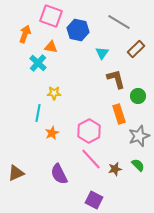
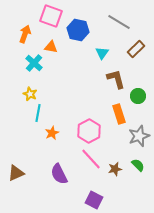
cyan cross: moved 4 px left
yellow star: moved 24 px left, 1 px down; rotated 24 degrees clockwise
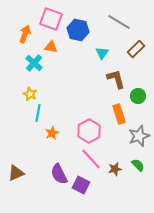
pink square: moved 3 px down
purple square: moved 13 px left, 15 px up
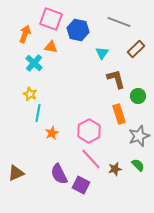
gray line: rotated 10 degrees counterclockwise
